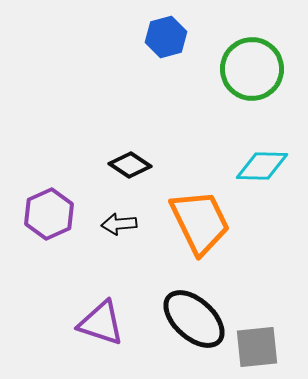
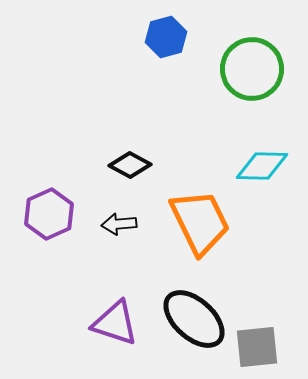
black diamond: rotated 6 degrees counterclockwise
purple triangle: moved 14 px right
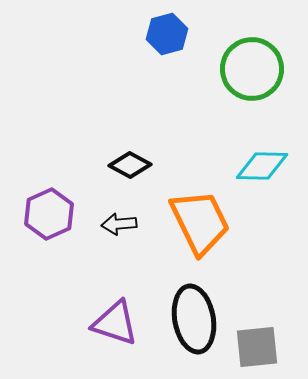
blue hexagon: moved 1 px right, 3 px up
black ellipse: rotated 38 degrees clockwise
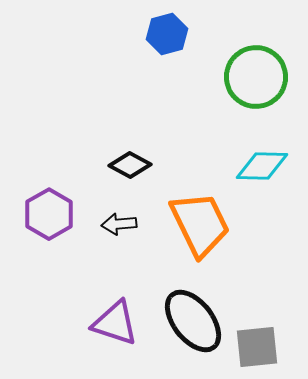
green circle: moved 4 px right, 8 px down
purple hexagon: rotated 6 degrees counterclockwise
orange trapezoid: moved 2 px down
black ellipse: moved 1 px left, 2 px down; rotated 28 degrees counterclockwise
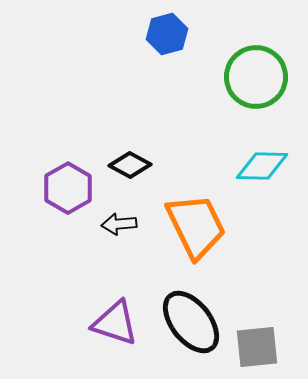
purple hexagon: moved 19 px right, 26 px up
orange trapezoid: moved 4 px left, 2 px down
black ellipse: moved 2 px left, 1 px down
